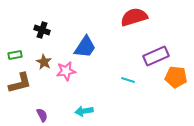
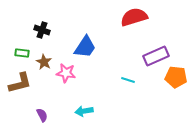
green rectangle: moved 7 px right, 2 px up; rotated 16 degrees clockwise
pink star: moved 2 px down; rotated 18 degrees clockwise
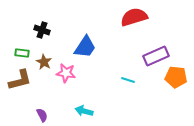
brown L-shape: moved 3 px up
cyan arrow: rotated 24 degrees clockwise
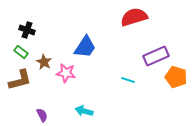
black cross: moved 15 px left
green rectangle: moved 1 px left, 1 px up; rotated 32 degrees clockwise
orange pentagon: rotated 10 degrees clockwise
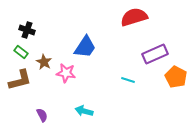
purple rectangle: moved 1 px left, 2 px up
orange pentagon: rotated 10 degrees clockwise
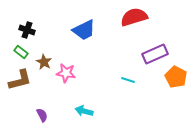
blue trapezoid: moved 1 px left, 17 px up; rotated 30 degrees clockwise
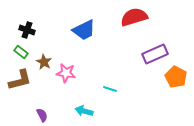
cyan line: moved 18 px left, 9 px down
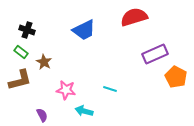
pink star: moved 17 px down
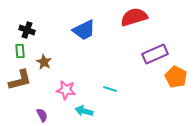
green rectangle: moved 1 px left, 1 px up; rotated 48 degrees clockwise
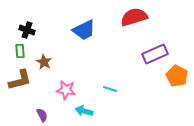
orange pentagon: moved 1 px right, 1 px up
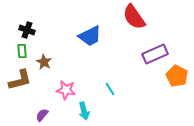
red semicircle: rotated 108 degrees counterclockwise
blue trapezoid: moved 6 px right, 6 px down
green rectangle: moved 2 px right
cyan line: rotated 40 degrees clockwise
cyan arrow: rotated 120 degrees counterclockwise
purple semicircle: rotated 112 degrees counterclockwise
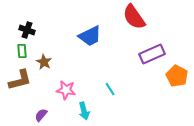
purple rectangle: moved 3 px left
purple semicircle: moved 1 px left
